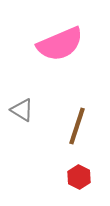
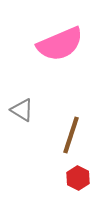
brown line: moved 6 px left, 9 px down
red hexagon: moved 1 px left, 1 px down
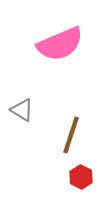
red hexagon: moved 3 px right, 1 px up
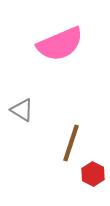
brown line: moved 8 px down
red hexagon: moved 12 px right, 3 px up
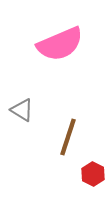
brown line: moved 3 px left, 6 px up
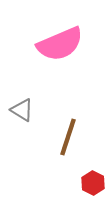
red hexagon: moved 9 px down
